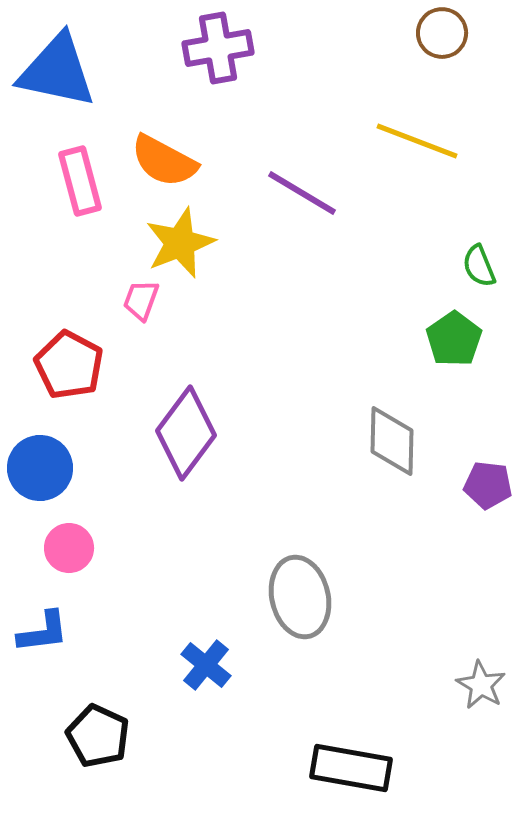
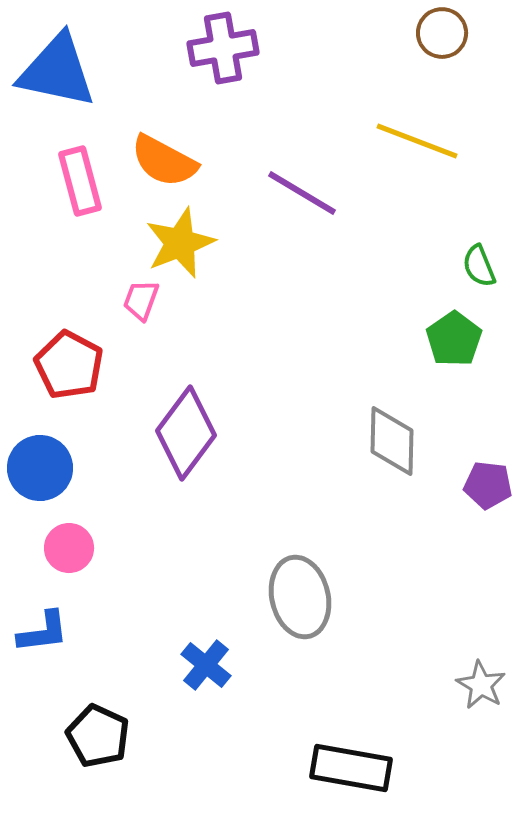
purple cross: moved 5 px right
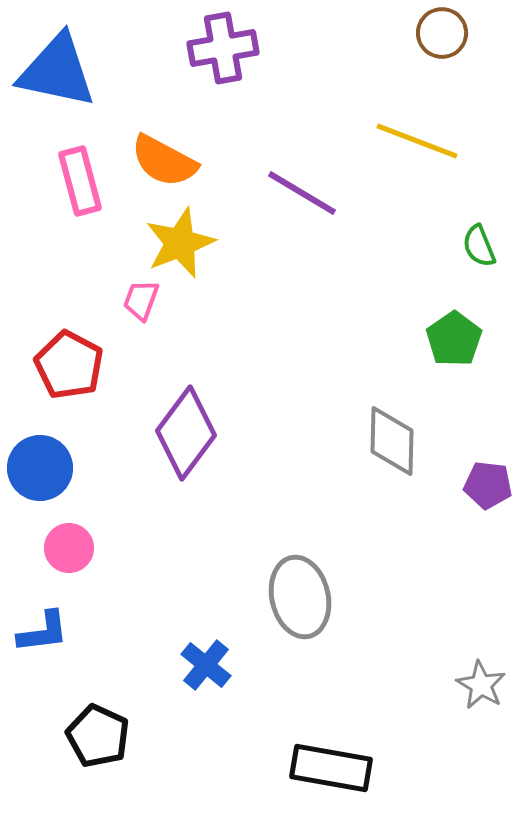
green semicircle: moved 20 px up
black rectangle: moved 20 px left
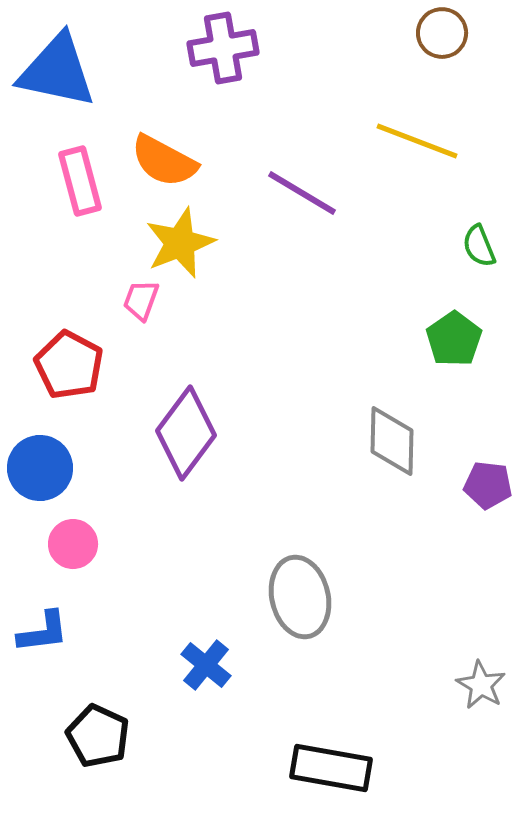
pink circle: moved 4 px right, 4 px up
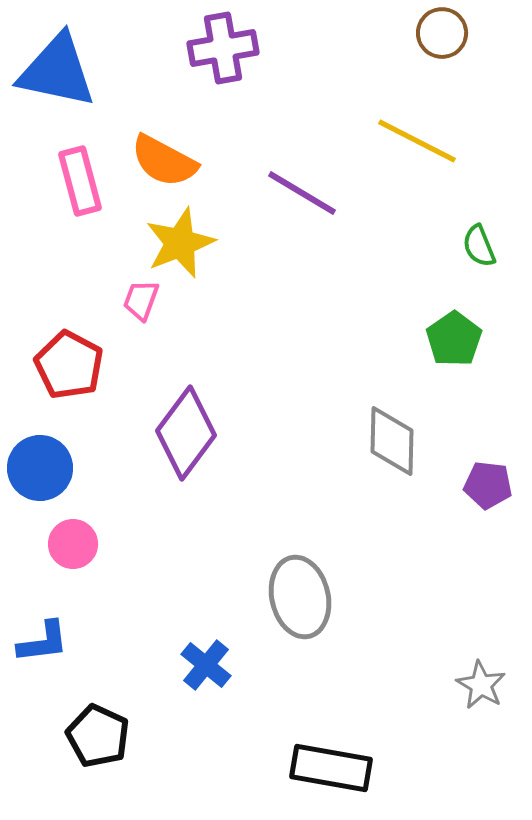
yellow line: rotated 6 degrees clockwise
blue L-shape: moved 10 px down
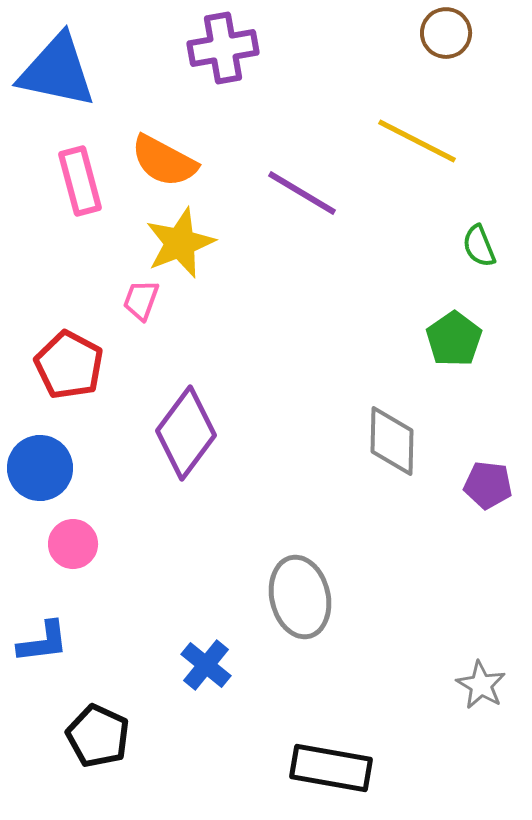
brown circle: moved 4 px right
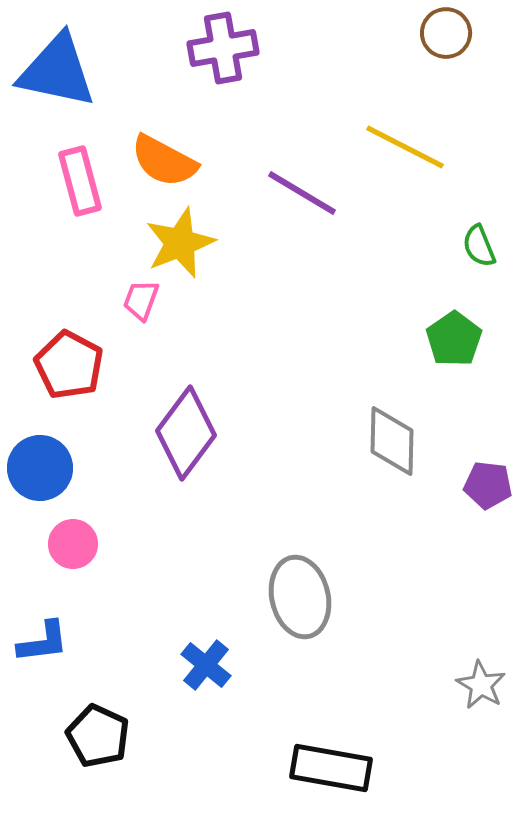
yellow line: moved 12 px left, 6 px down
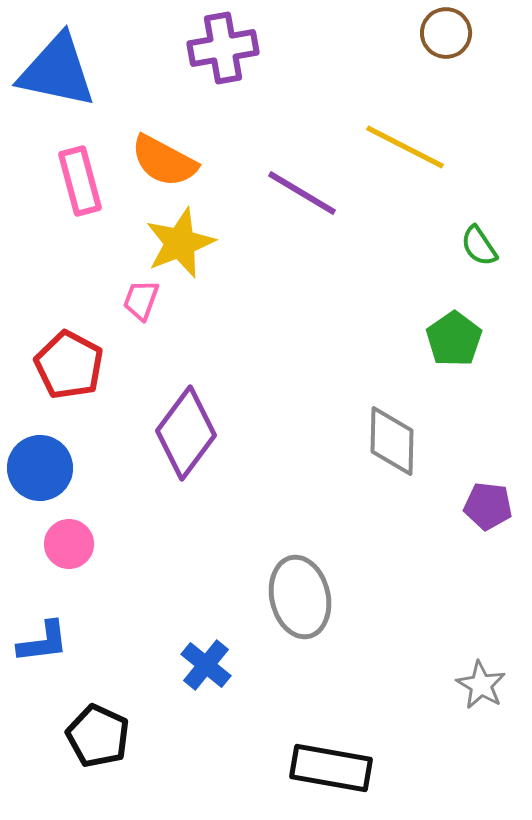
green semicircle: rotated 12 degrees counterclockwise
purple pentagon: moved 21 px down
pink circle: moved 4 px left
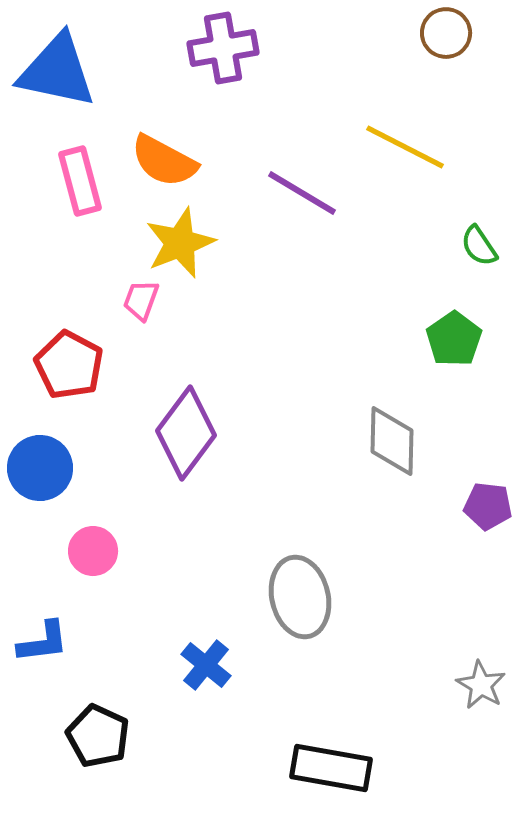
pink circle: moved 24 px right, 7 px down
